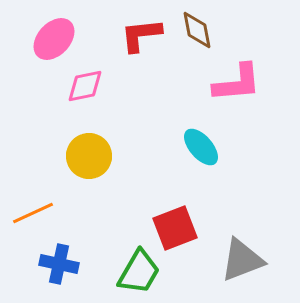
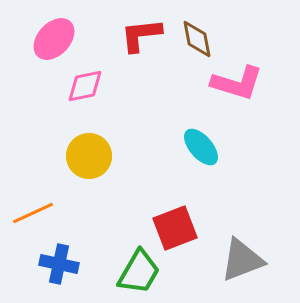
brown diamond: moved 9 px down
pink L-shape: rotated 22 degrees clockwise
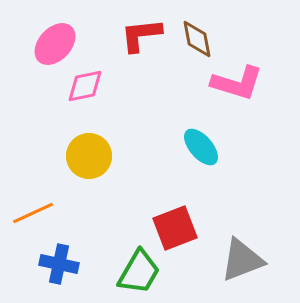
pink ellipse: moved 1 px right, 5 px down
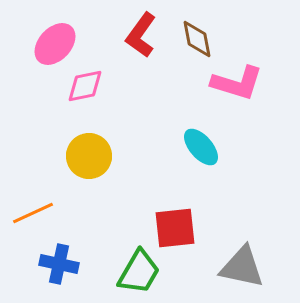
red L-shape: rotated 48 degrees counterclockwise
red square: rotated 15 degrees clockwise
gray triangle: moved 7 px down; rotated 33 degrees clockwise
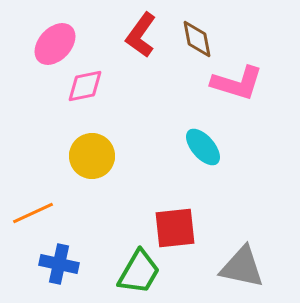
cyan ellipse: moved 2 px right
yellow circle: moved 3 px right
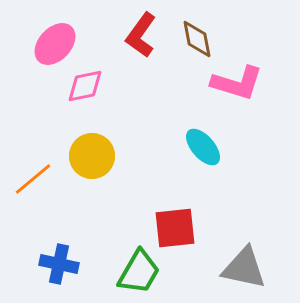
orange line: moved 34 px up; rotated 15 degrees counterclockwise
gray triangle: moved 2 px right, 1 px down
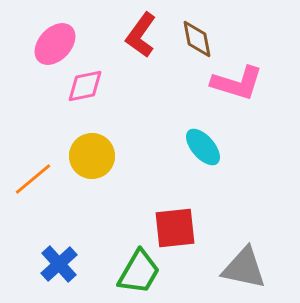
blue cross: rotated 36 degrees clockwise
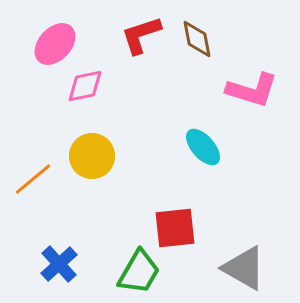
red L-shape: rotated 36 degrees clockwise
pink L-shape: moved 15 px right, 7 px down
gray triangle: rotated 18 degrees clockwise
